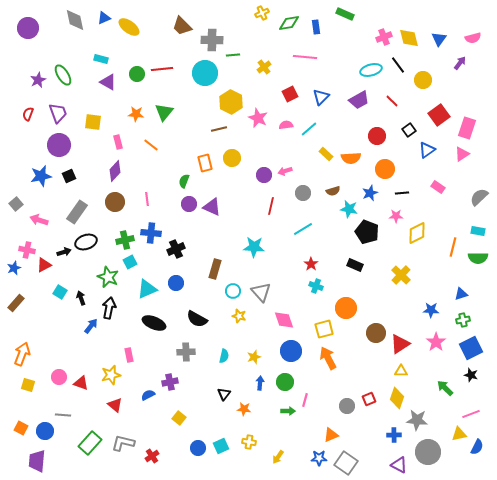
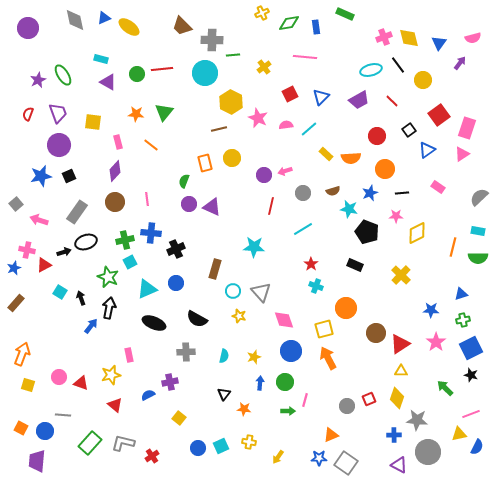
blue triangle at (439, 39): moved 4 px down
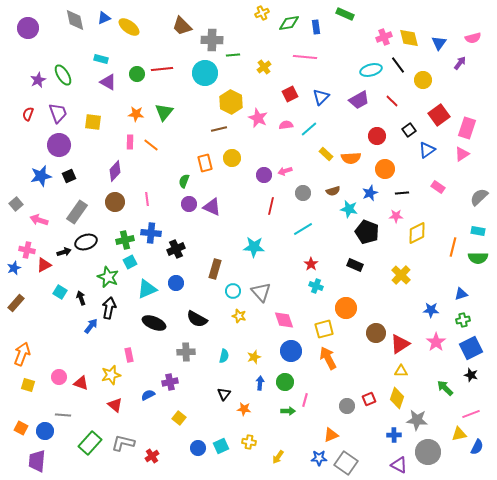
pink rectangle at (118, 142): moved 12 px right; rotated 16 degrees clockwise
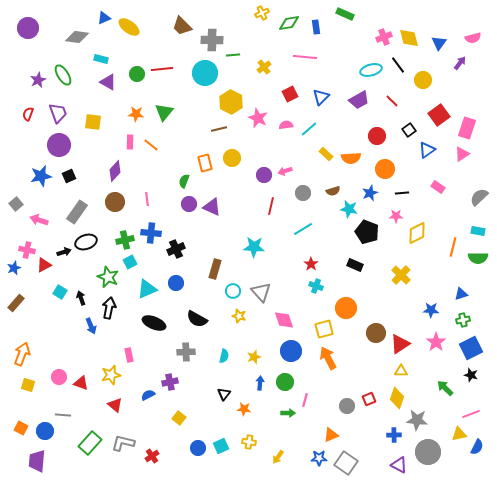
gray diamond at (75, 20): moved 2 px right, 17 px down; rotated 70 degrees counterclockwise
blue arrow at (91, 326): rotated 119 degrees clockwise
green arrow at (288, 411): moved 2 px down
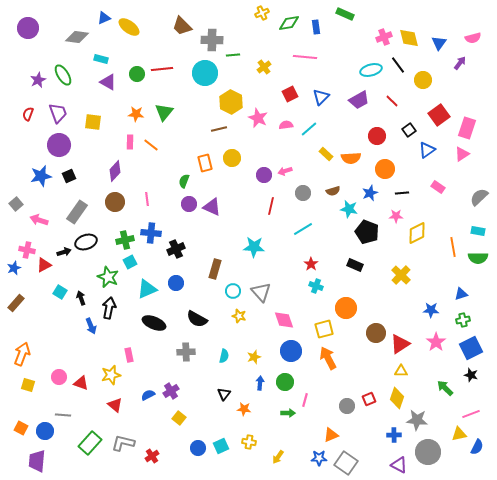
orange line at (453, 247): rotated 24 degrees counterclockwise
purple cross at (170, 382): moved 1 px right, 9 px down; rotated 21 degrees counterclockwise
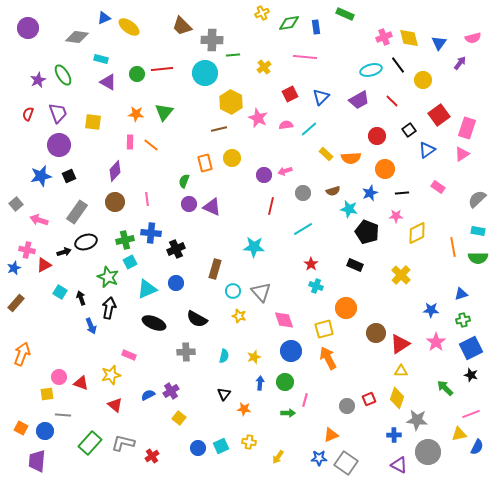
gray semicircle at (479, 197): moved 2 px left, 2 px down
pink rectangle at (129, 355): rotated 56 degrees counterclockwise
yellow square at (28, 385): moved 19 px right, 9 px down; rotated 24 degrees counterclockwise
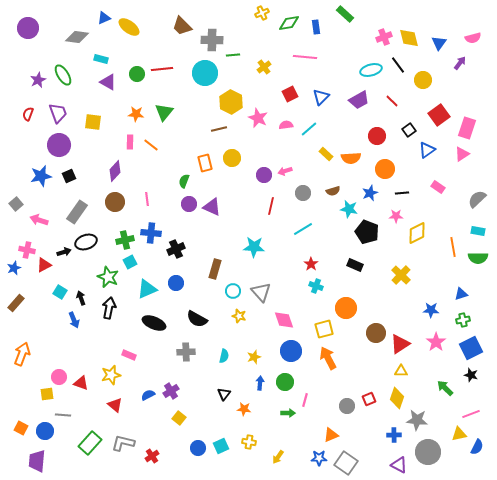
green rectangle at (345, 14): rotated 18 degrees clockwise
blue arrow at (91, 326): moved 17 px left, 6 px up
